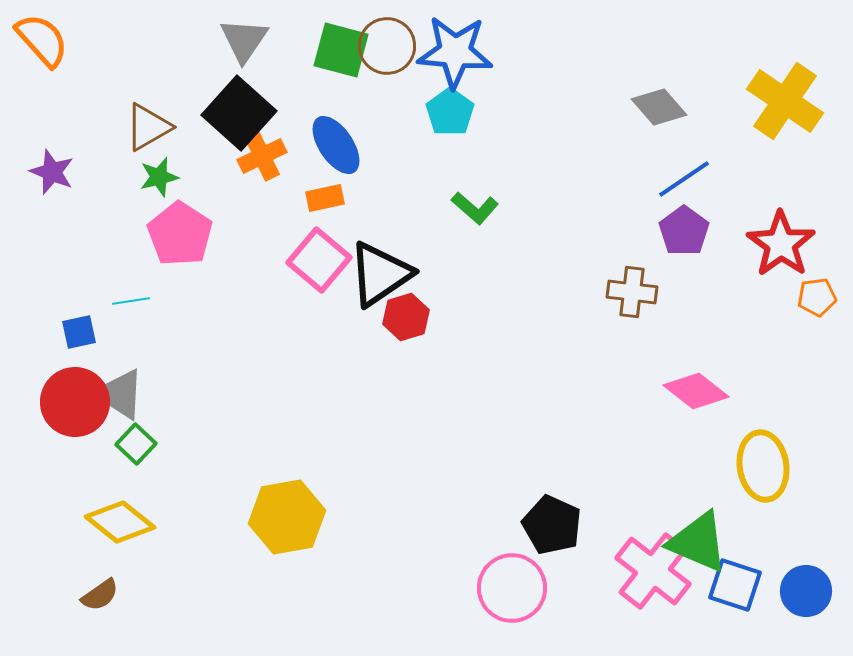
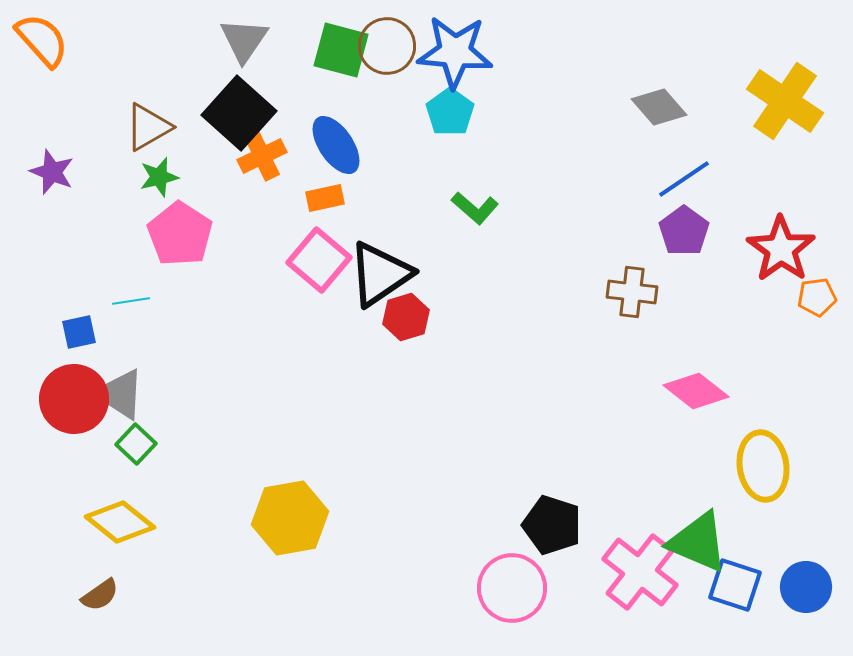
red star at (781, 244): moved 5 px down
red circle at (75, 402): moved 1 px left, 3 px up
yellow hexagon at (287, 517): moved 3 px right, 1 px down
black pentagon at (552, 525): rotated 6 degrees counterclockwise
pink cross at (653, 571): moved 13 px left, 1 px down
blue circle at (806, 591): moved 4 px up
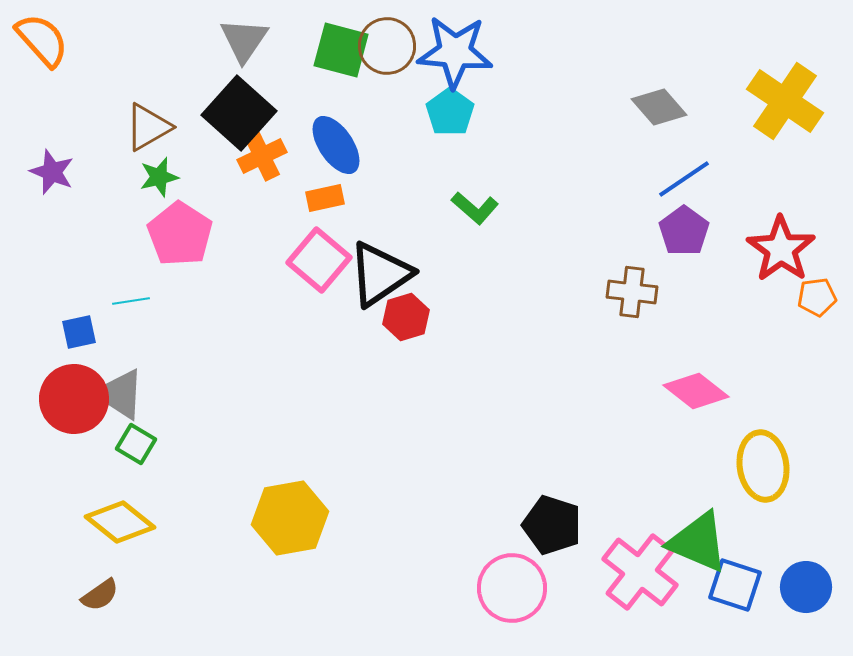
green square at (136, 444): rotated 12 degrees counterclockwise
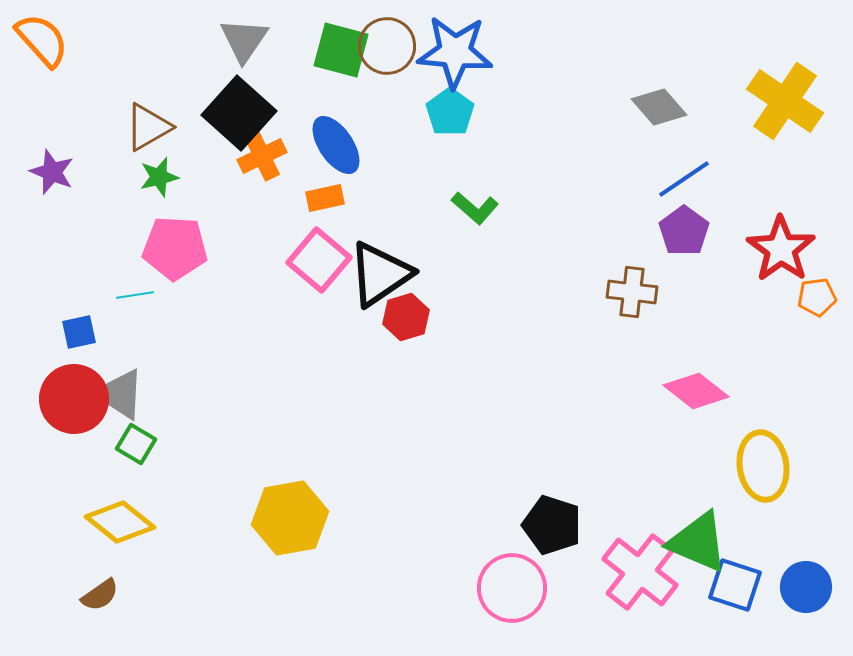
pink pentagon at (180, 234): moved 5 px left, 14 px down; rotated 30 degrees counterclockwise
cyan line at (131, 301): moved 4 px right, 6 px up
